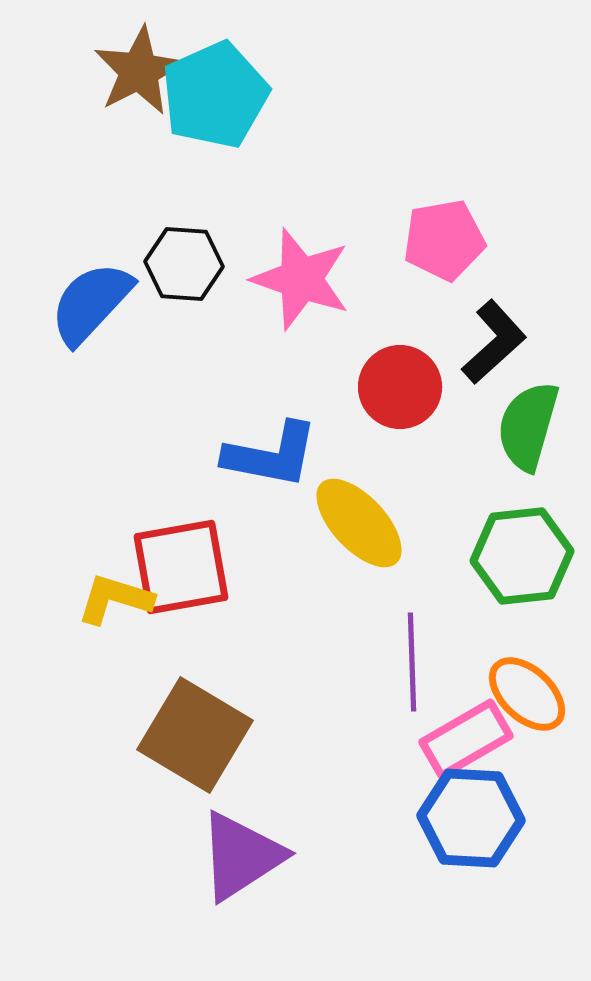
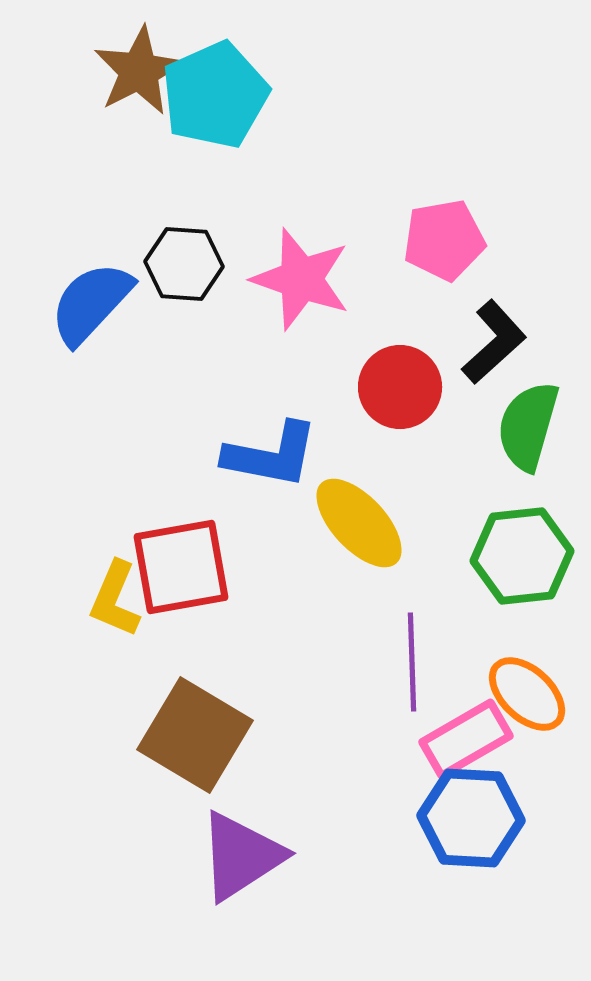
yellow L-shape: rotated 84 degrees counterclockwise
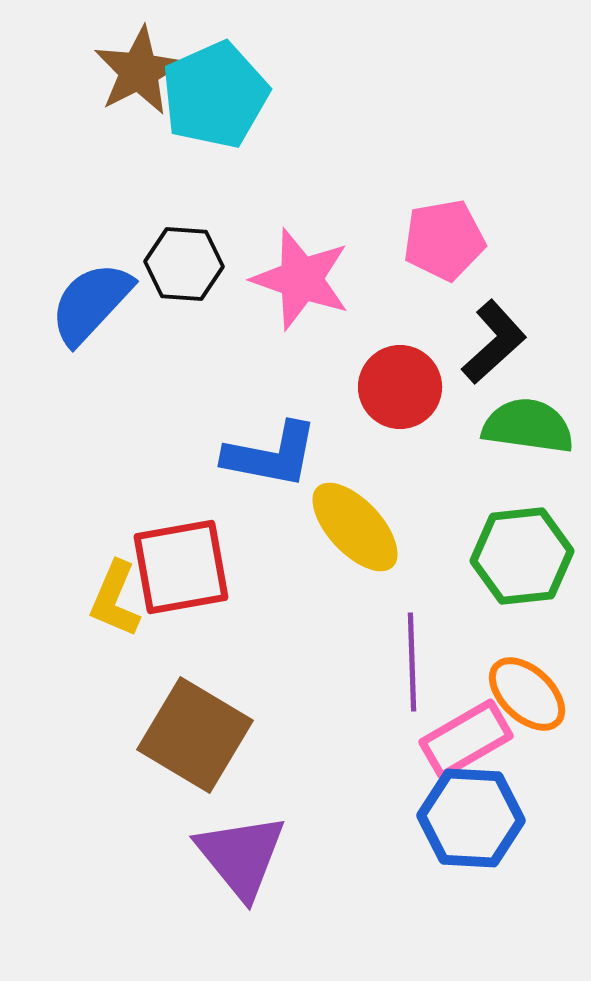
green semicircle: rotated 82 degrees clockwise
yellow ellipse: moved 4 px left, 4 px down
purple triangle: rotated 36 degrees counterclockwise
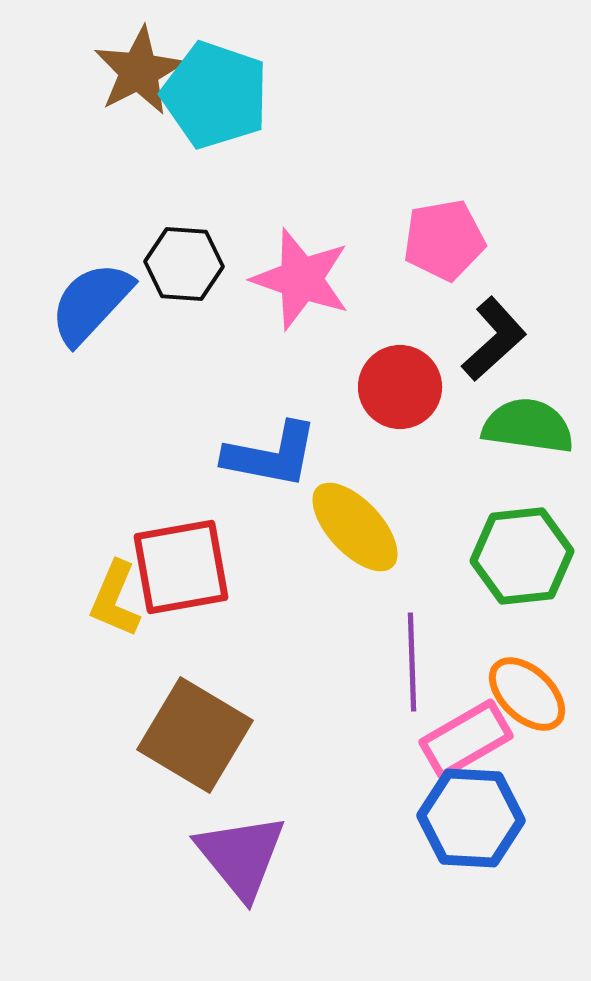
cyan pentagon: rotated 29 degrees counterclockwise
black L-shape: moved 3 px up
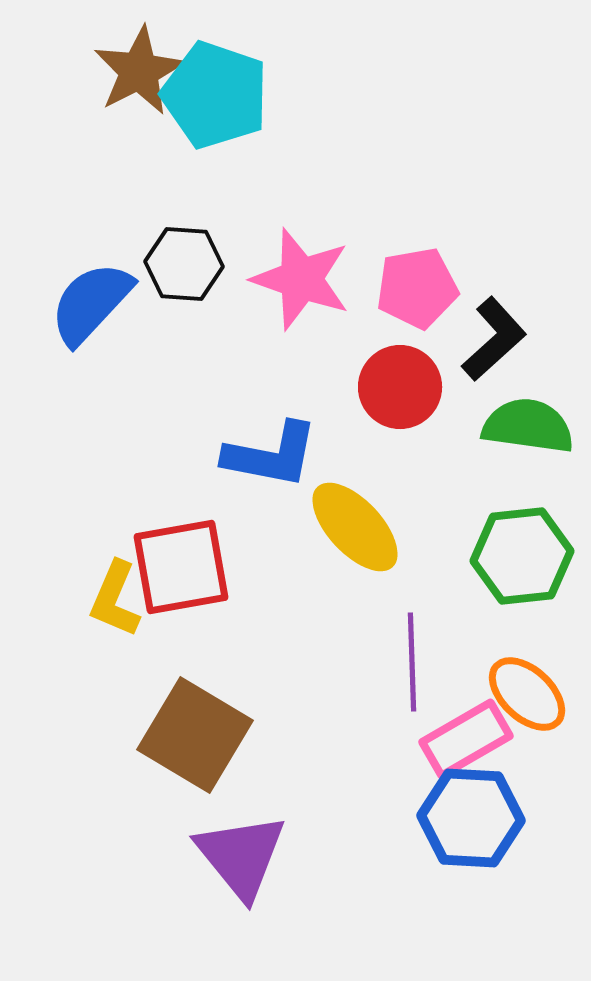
pink pentagon: moved 27 px left, 48 px down
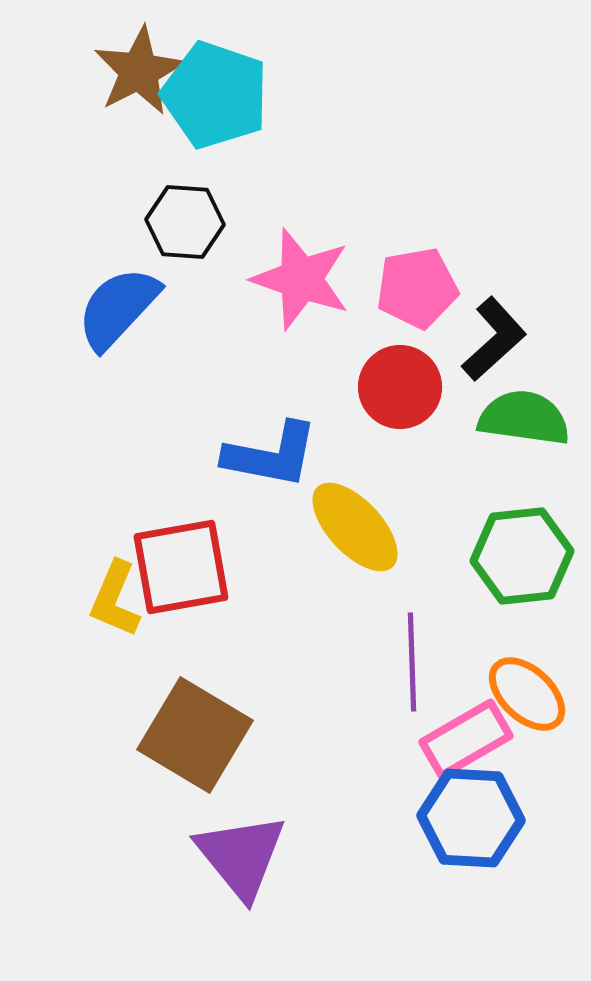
black hexagon: moved 1 px right, 42 px up
blue semicircle: moved 27 px right, 5 px down
green semicircle: moved 4 px left, 8 px up
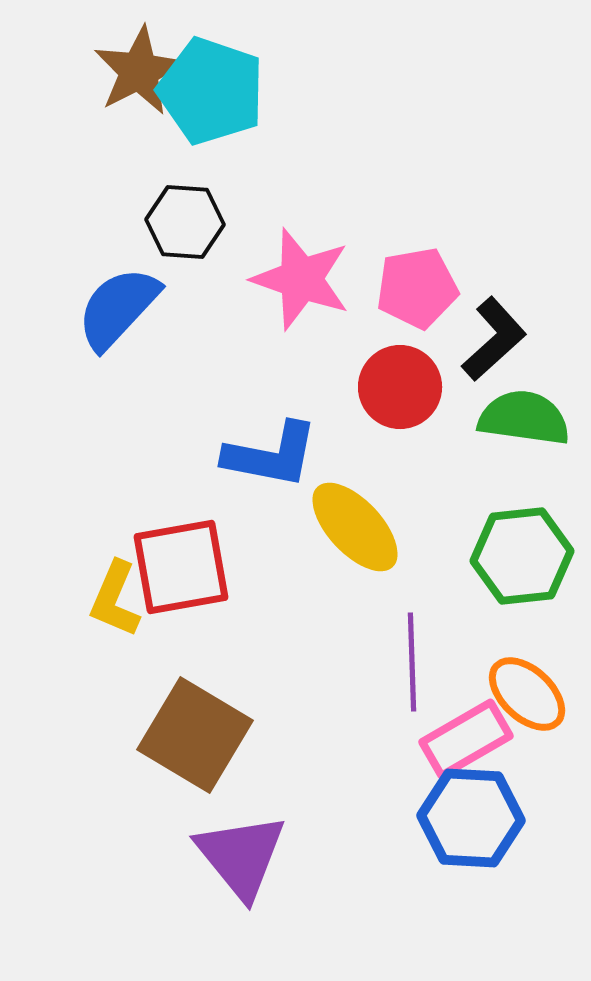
cyan pentagon: moved 4 px left, 4 px up
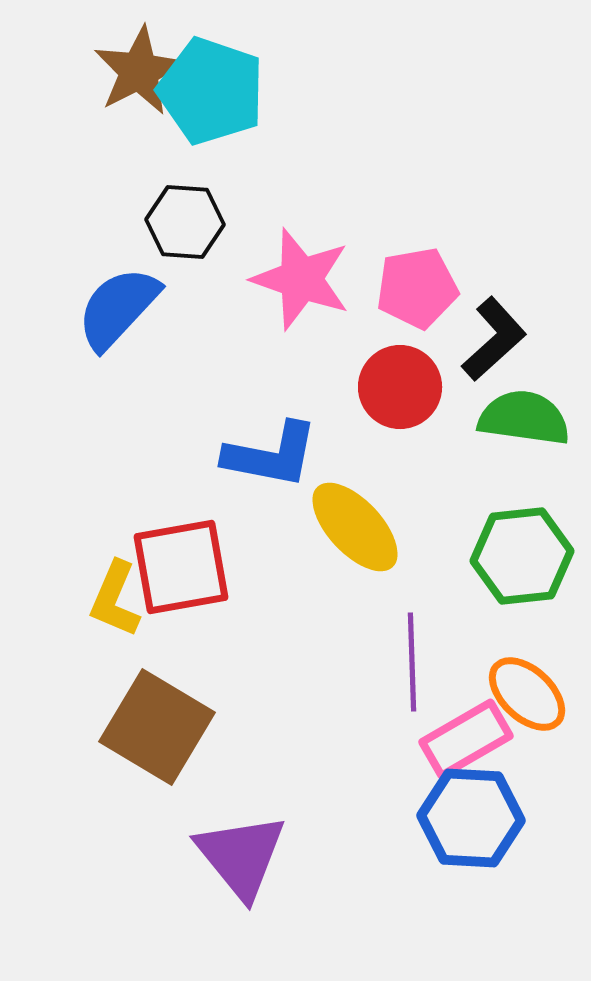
brown square: moved 38 px left, 8 px up
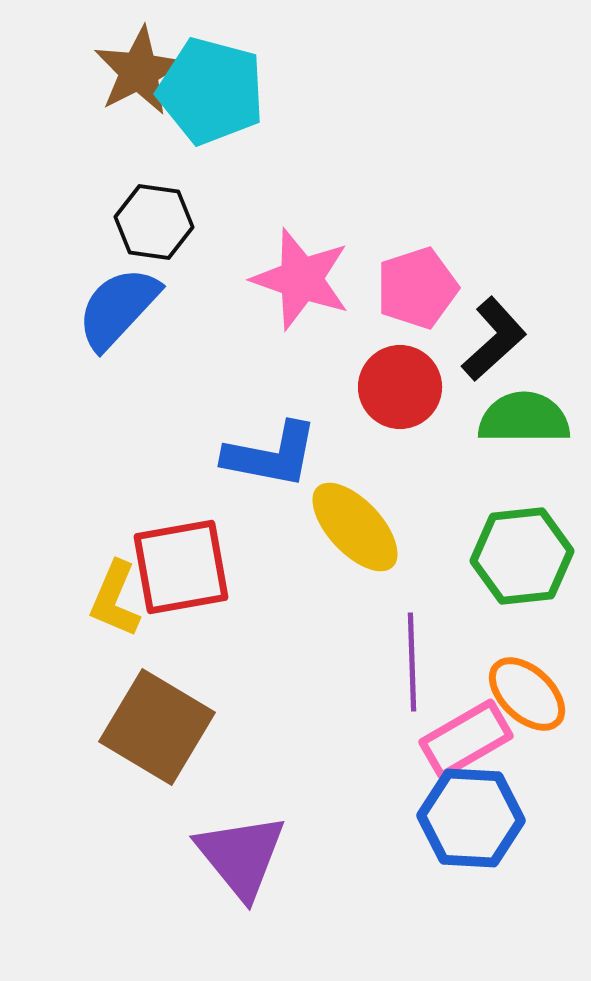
cyan pentagon: rotated 4 degrees counterclockwise
black hexagon: moved 31 px left; rotated 4 degrees clockwise
pink pentagon: rotated 8 degrees counterclockwise
green semicircle: rotated 8 degrees counterclockwise
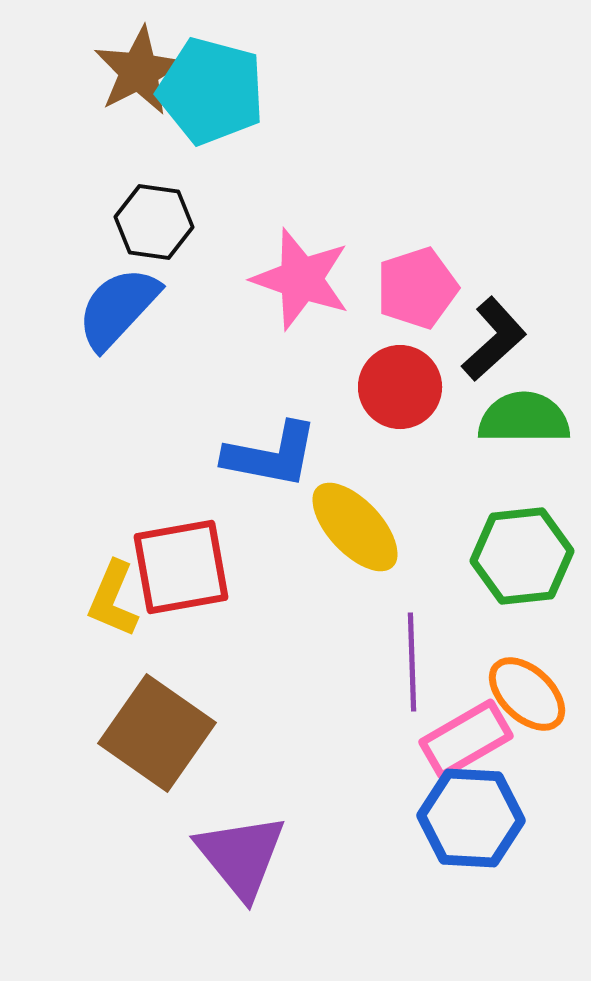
yellow L-shape: moved 2 px left
brown square: moved 6 px down; rotated 4 degrees clockwise
